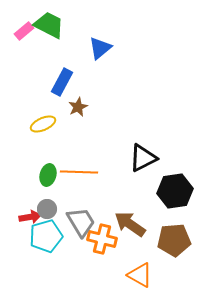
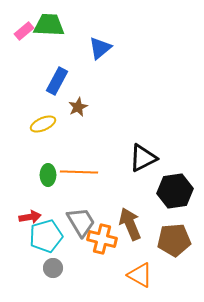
green trapezoid: rotated 24 degrees counterclockwise
blue rectangle: moved 5 px left, 1 px up
green ellipse: rotated 15 degrees counterclockwise
gray circle: moved 6 px right, 59 px down
brown arrow: rotated 32 degrees clockwise
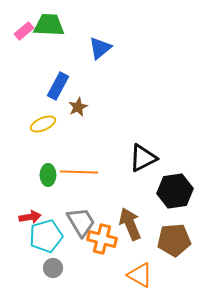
blue rectangle: moved 1 px right, 5 px down
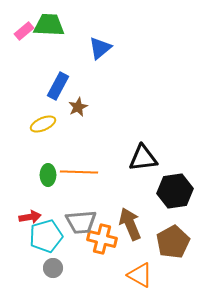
black triangle: rotated 20 degrees clockwise
gray trapezoid: rotated 116 degrees clockwise
brown pentagon: moved 1 px left, 2 px down; rotated 24 degrees counterclockwise
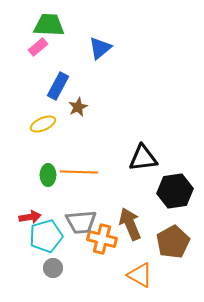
pink rectangle: moved 14 px right, 16 px down
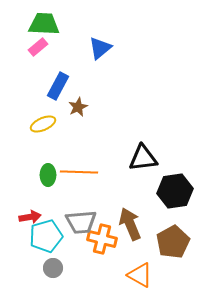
green trapezoid: moved 5 px left, 1 px up
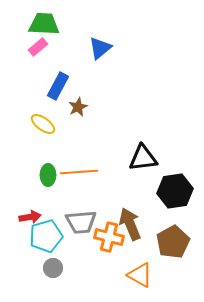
yellow ellipse: rotated 60 degrees clockwise
orange line: rotated 6 degrees counterclockwise
orange cross: moved 7 px right, 2 px up
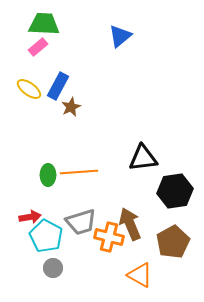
blue triangle: moved 20 px right, 12 px up
brown star: moved 7 px left
yellow ellipse: moved 14 px left, 35 px up
gray trapezoid: rotated 12 degrees counterclockwise
cyan pentagon: rotated 28 degrees counterclockwise
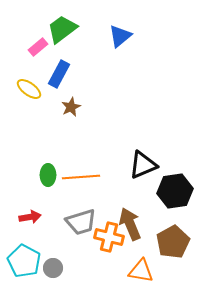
green trapezoid: moved 18 px right, 5 px down; rotated 40 degrees counterclockwise
blue rectangle: moved 1 px right, 12 px up
black triangle: moved 7 px down; rotated 16 degrees counterclockwise
orange line: moved 2 px right, 5 px down
cyan pentagon: moved 22 px left, 25 px down
orange triangle: moved 1 px right, 4 px up; rotated 20 degrees counterclockwise
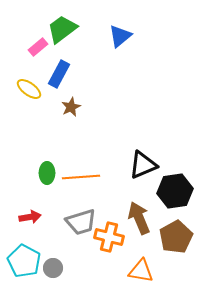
green ellipse: moved 1 px left, 2 px up
brown arrow: moved 9 px right, 6 px up
brown pentagon: moved 3 px right, 5 px up
